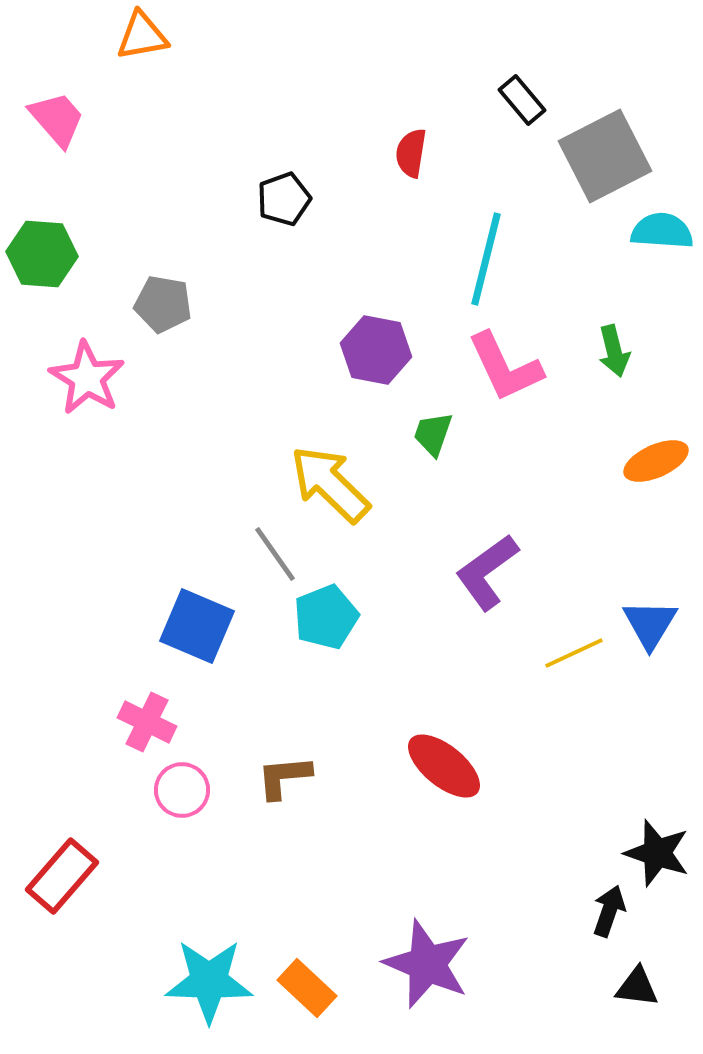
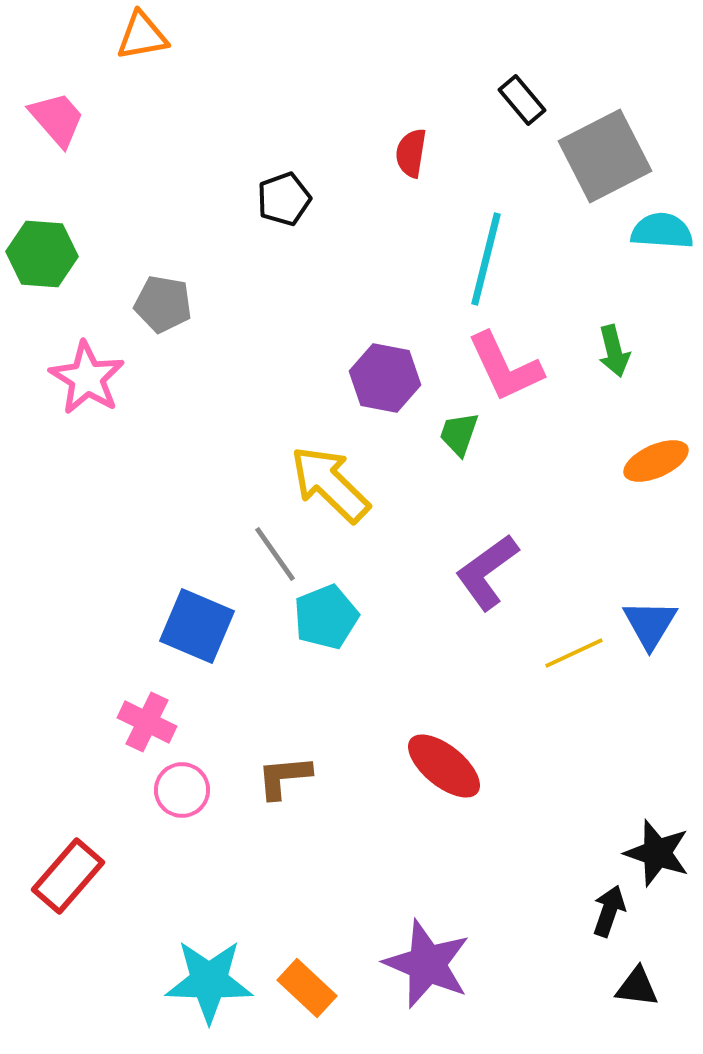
purple hexagon: moved 9 px right, 28 px down
green trapezoid: moved 26 px right
red rectangle: moved 6 px right
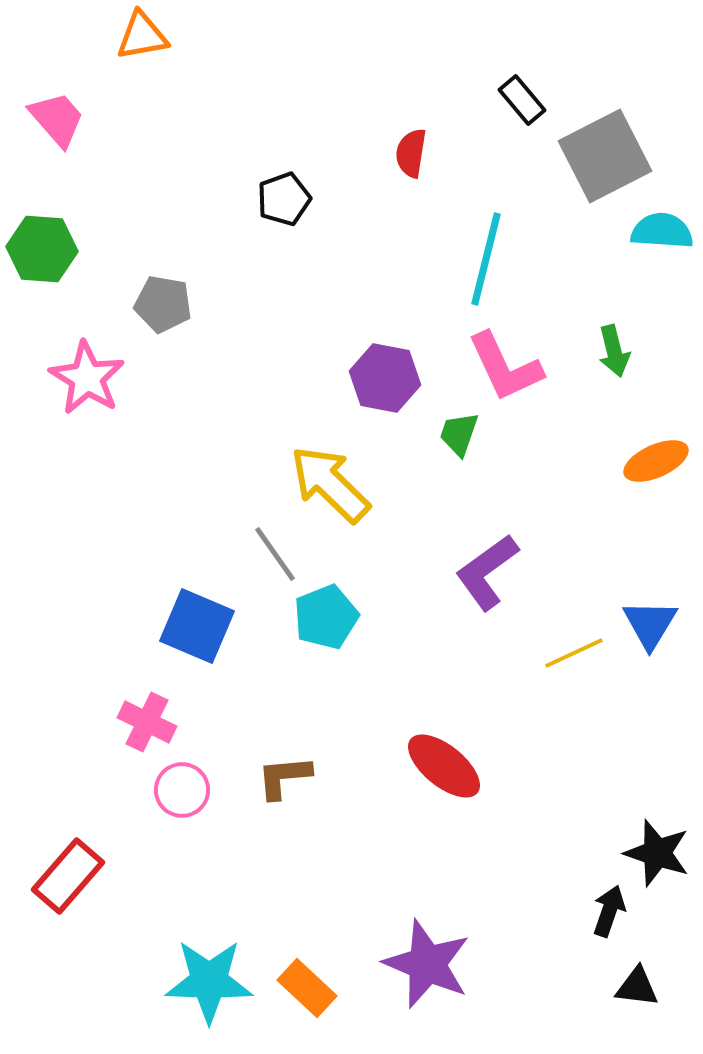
green hexagon: moved 5 px up
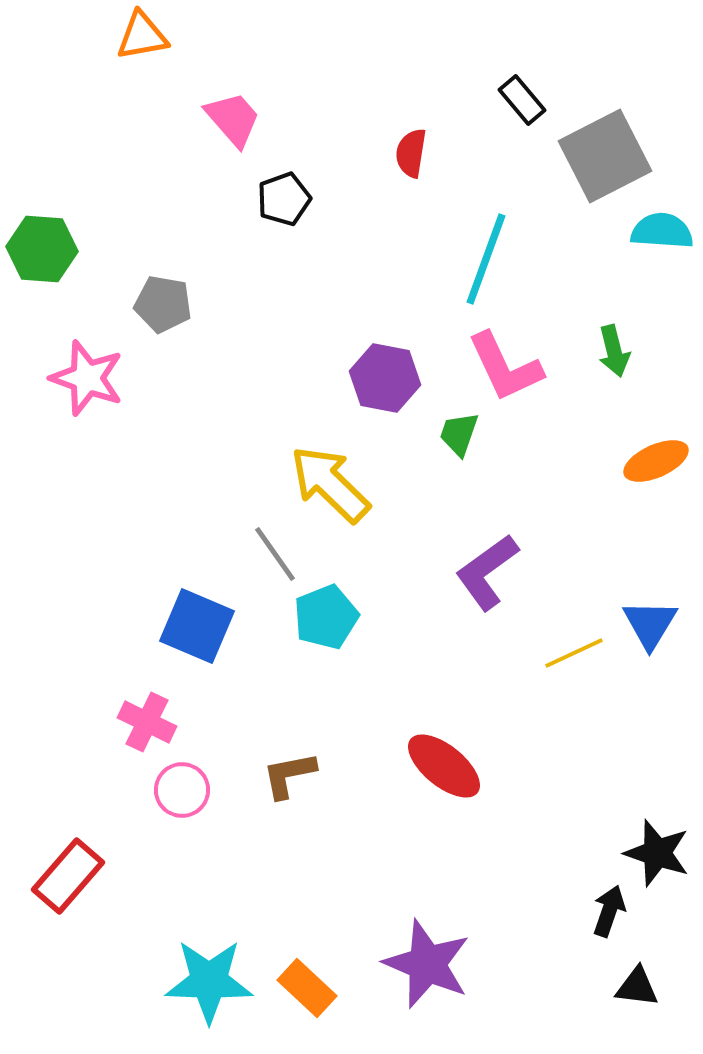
pink trapezoid: moved 176 px right
cyan line: rotated 6 degrees clockwise
pink star: rotated 12 degrees counterclockwise
brown L-shape: moved 5 px right, 2 px up; rotated 6 degrees counterclockwise
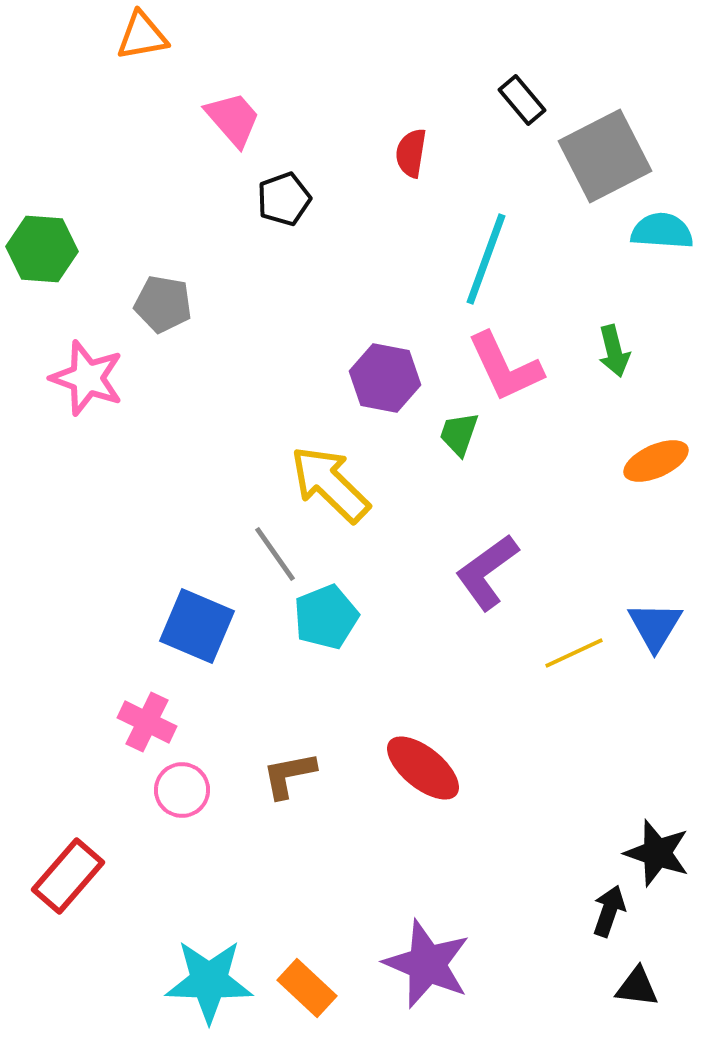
blue triangle: moved 5 px right, 2 px down
red ellipse: moved 21 px left, 2 px down
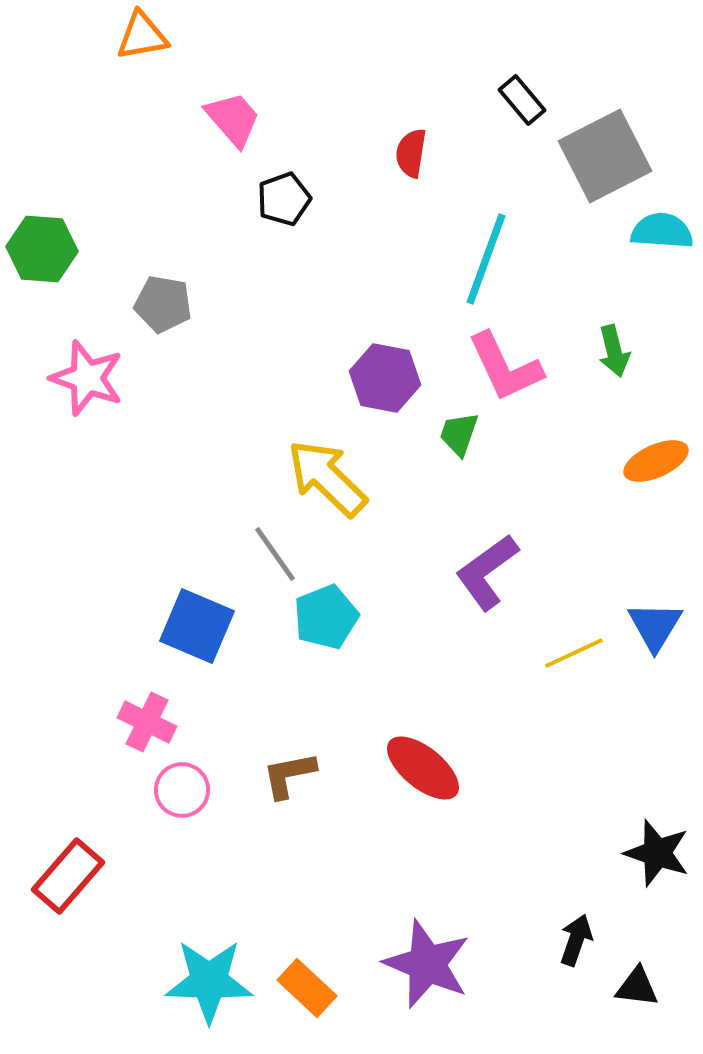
yellow arrow: moved 3 px left, 6 px up
black arrow: moved 33 px left, 29 px down
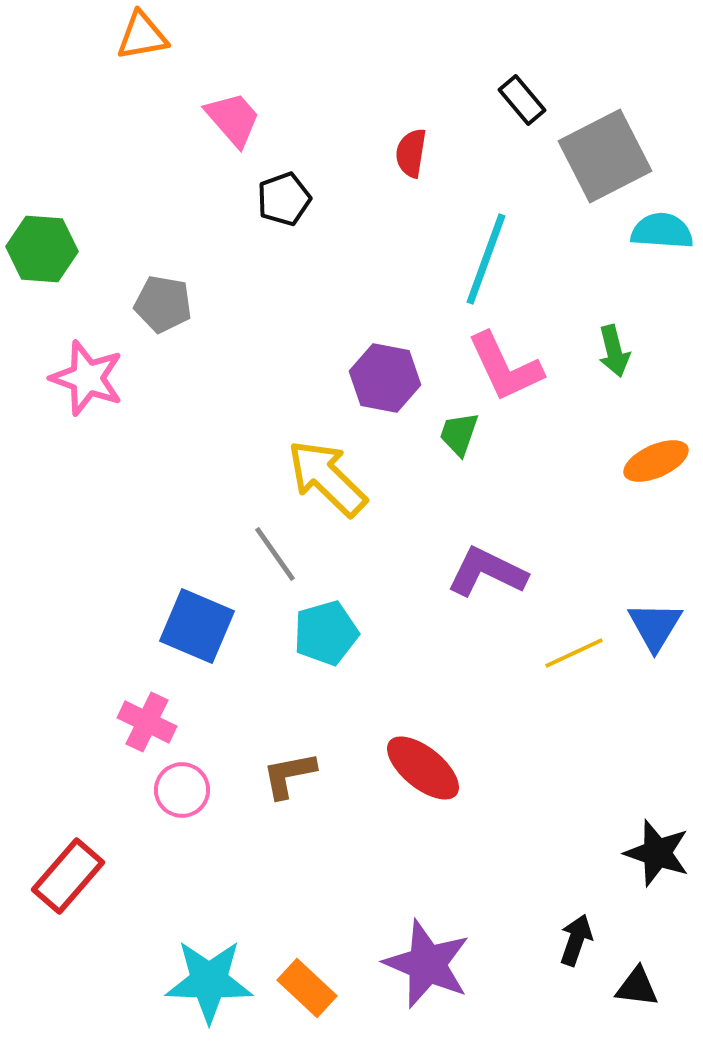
purple L-shape: rotated 62 degrees clockwise
cyan pentagon: moved 16 px down; rotated 6 degrees clockwise
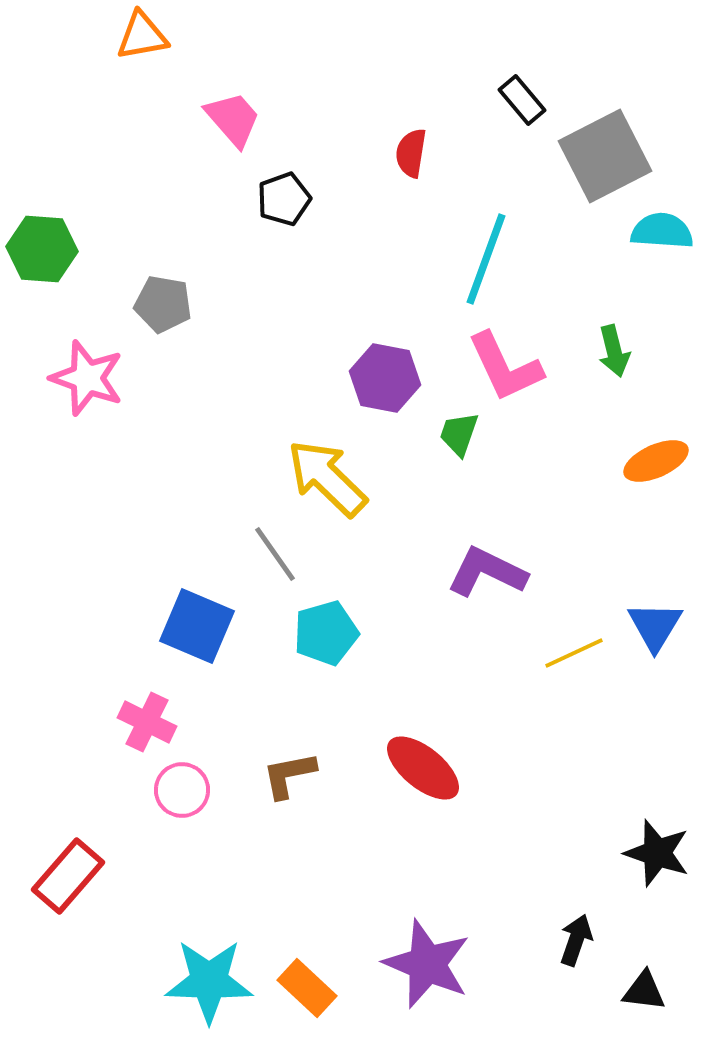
black triangle: moved 7 px right, 4 px down
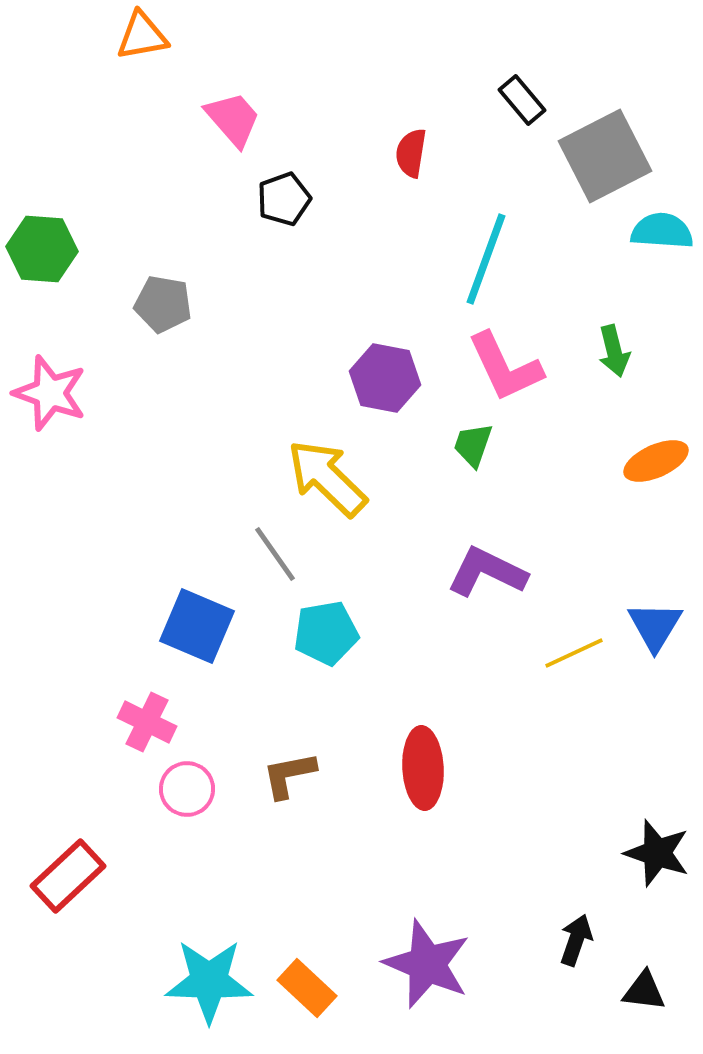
pink star: moved 37 px left, 15 px down
green trapezoid: moved 14 px right, 11 px down
cyan pentagon: rotated 6 degrees clockwise
red ellipse: rotated 48 degrees clockwise
pink circle: moved 5 px right, 1 px up
red rectangle: rotated 6 degrees clockwise
